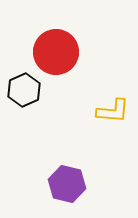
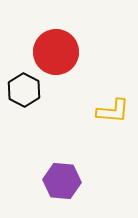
black hexagon: rotated 8 degrees counterclockwise
purple hexagon: moved 5 px left, 3 px up; rotated 9 degrees counterclockwise
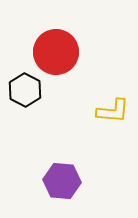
black hexagon: moved 1 px right
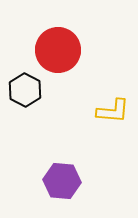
red circle: moved 2 px right, 2 px up
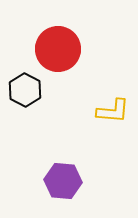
red circle: moved 1 px up
purple hexagon: moved 1 px right
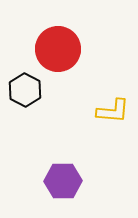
purple hexagon: rotated 6 degrees counterclockwise
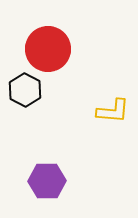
red circle: moved 10 px left
purple hexagon: moved 16 px left
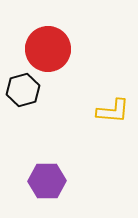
black hexagon: moved 2 px left; rotated 16 degrees clockwise
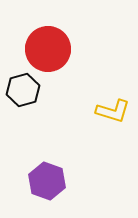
yellow L-shape: rotated 12 degrees clockwise
purple hexagon: rotated 21 degrees clockwise
